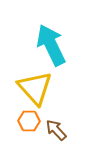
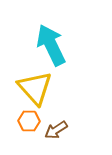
brown arrow: rotated 80 degrees counterclockwise
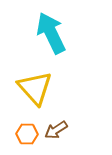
cyan arrow: moved 12 px up
orange hexagon: moved 2 px left, 13 px down
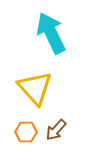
brown arrow: rotated 15 degrees counterclockwise
orange hexagon: moved 1 px left, 2 px up
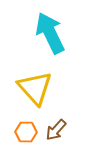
cyan arrow: moved 1 px left
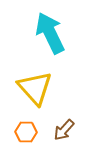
brown arrow: moved 8 px right
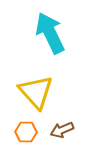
yellow triangle: moved 1 px right, 4 px down
brown arrow: moved 2 px left; rotated 25 degrees clockwise
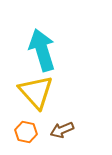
cyan arrow: moved 8 px left, 17 px down; rotated 9 degrees clockwise
orange hexagon: rotated 10 degrees clockwise
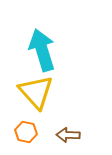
brown arrow: moved 6 px right, 5 px down; rotated 25 degrees clockwise
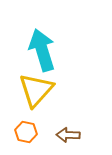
yellow triangle: moved 2 px up; rotated 24 degrees clockwise
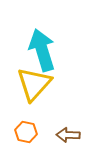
yellow triangle: moved 2 px left, 6 px up
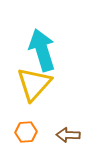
orange hexagon: rotated 15 degrees counterclockwise
